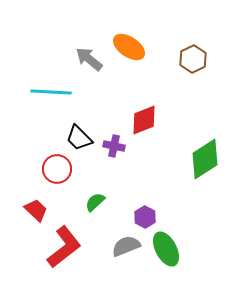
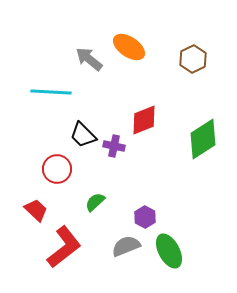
black trapezoid: moved 4 px right, 3 px up
green diamond: moved 2 px left, 20 px up
green ellipse: moved 3 px right, 2 px down
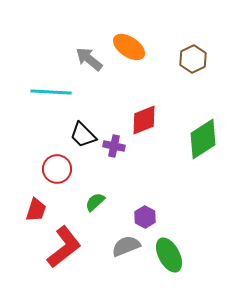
red trapezoid: rotated 65 degrees clockwise
green ellipse: moved 4 px down
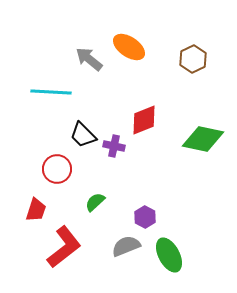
green diamond: rotated 45 degrees clockwise
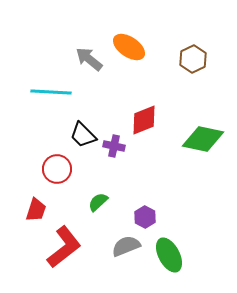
green semicircle: moved 3 px right
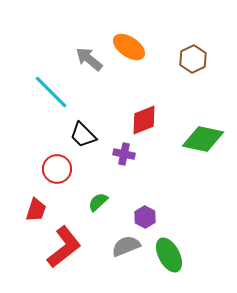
cyan line: rotated 42 degrees clockwise
purple cross: moved 10 px right, 8 px down
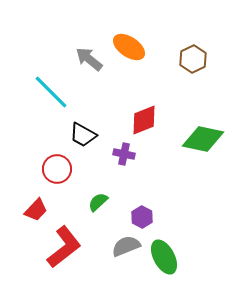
black trapezoid: rotated 16 degrees counterclockwise
red trapezoid: rotated 25 degrees clockwise
purple hexagon: moved 3 px left
green ellipse: moved 5 px left, 2 px down
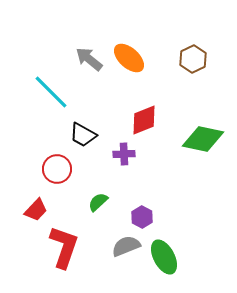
orange ellipse: moved 11 px down; rotated 8 degrees clockwise
purple cross: rotated 15 degrees counterclockwise
red L-shape: rotated 33 degrees counterclockwise
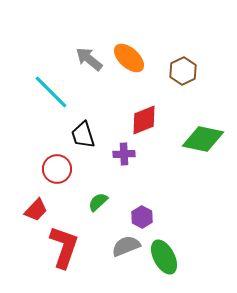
brown hexagon: moved 10 px left, 12 px down
black trapezoid: rotated 44 degrees clockwise
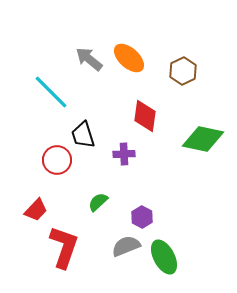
red diamond: moved 1 px right, 4 px up; rotated 60 degrees counterclockwise
red circle: moved 9 px up
